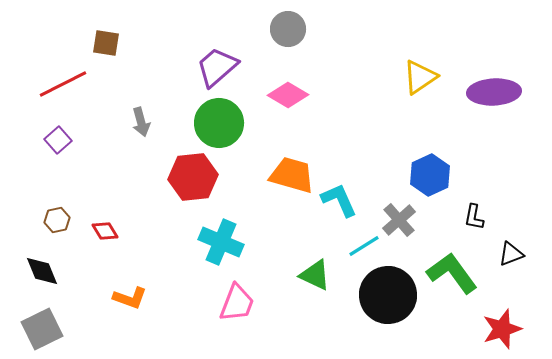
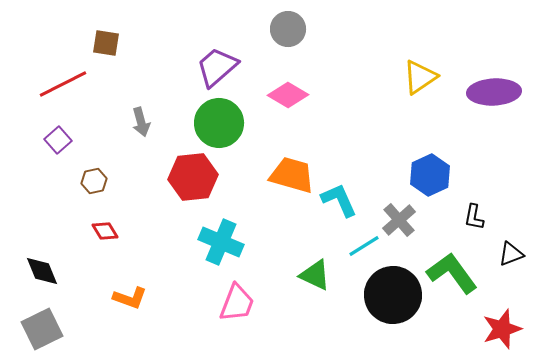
brown hexagon: moved 37 px right, 39 px up
black circle: moved 5 px right
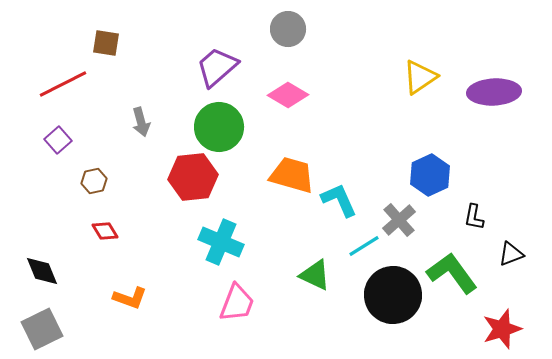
green circle: moved 4 px down
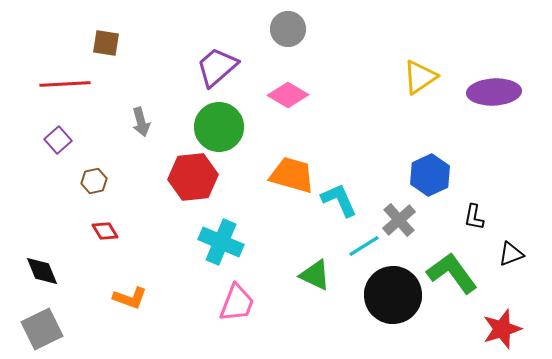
red line: moved 2 px right; rotated 24 degrees clockwise
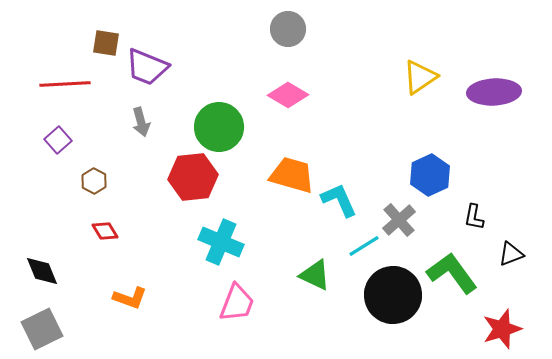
purple trapezoid: moved 70 px left; rotated 117 degrees counterclockwise
brown hexagon: rotated 20 degrees counterclockwise
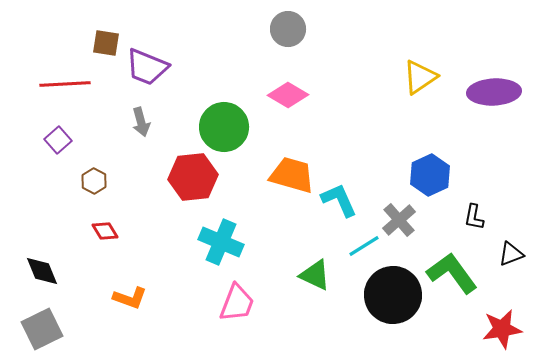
green circle: moved 5 px right
red star: rotated 9 degrees clockwise
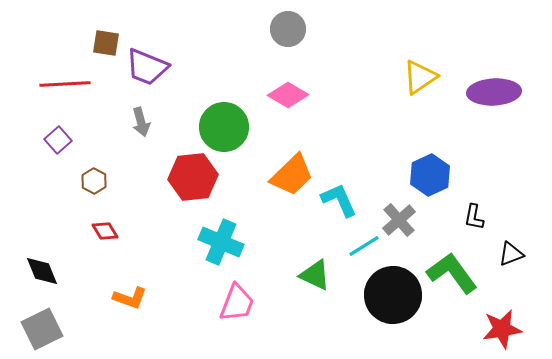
orange trapezoid: rotated 120 degrees clockwise
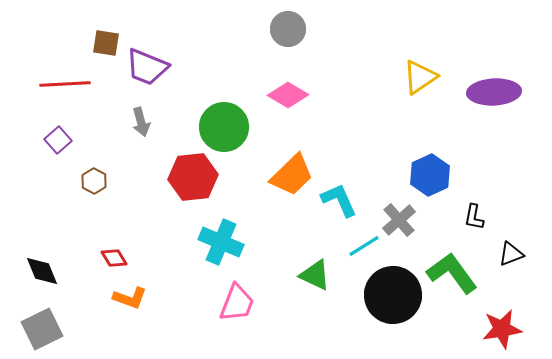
red diamond: moved 9 px right, 27 px down
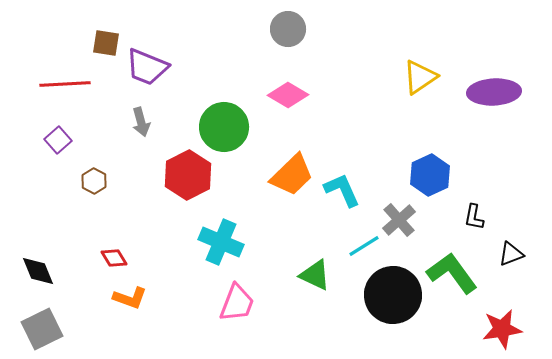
red hexagon: moved 5 px left, 2 px up; rotated 21 degrees counterclockwise
cyan L-shape: moved 3 px right, 10 px up
black diamond: moved 4 px left
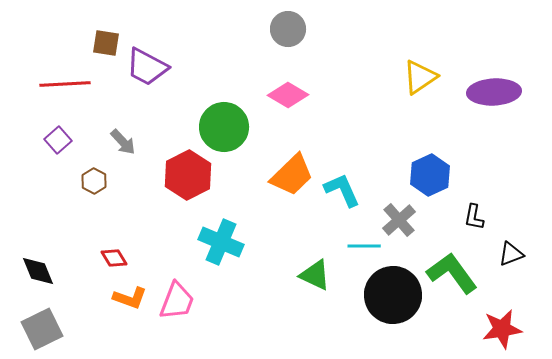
purple trapezoid: rotated 6 degrees clockwise
gray arrow: moved 18 px left, 20 px down; rotated 28 degrees counterclockwise
cyan line: rotated 32 degrees clockwise
pink trapezoid: moved 60 px left, 2 px up
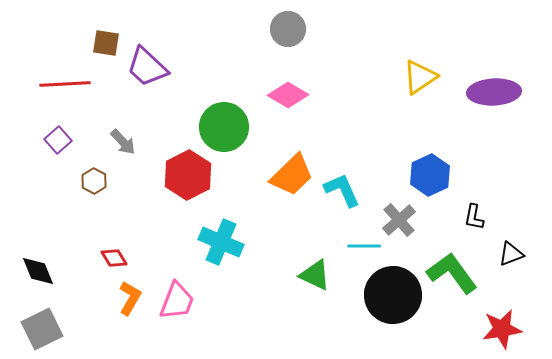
purple trapezoid: rotated 15 degrees clockwise
orange L-shape: rotated 80 degrees counterclockwise
